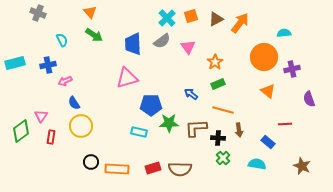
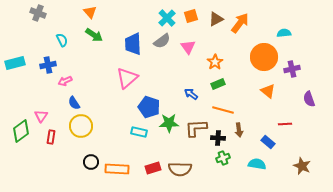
pink triangle at (127, 78): rotated 25 degrees counterclockwise
blue pentagon at (151, 105): moved 2 px left, 2 px down; rotated 20 degrees clockwise
green cross at (223, 158): rotated 24 degrees clockwise
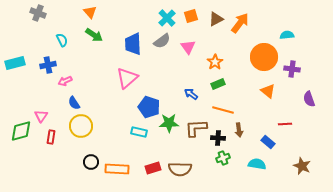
cyan semicircle at (284, 33): moved 3 px right, 2 px down
purple cross at (292, 69): rotated 21 degrees clockwise
green diamond at (21, 131): rotated 20 degrees clockwise
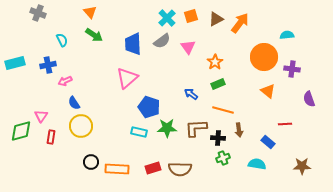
green star at (169, 123): moved 2 px left, 5 px down
brown star at (302, 166): rotated 24 degrees counterclockwise
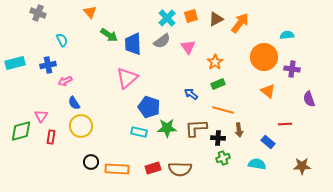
green arrow at (94, 35): moved 15 px right
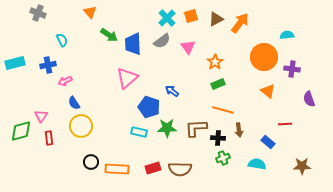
blue arrow at (191, 94): moved 19 px left, 3 px up
red rectangle at (51, 137): moved 2 px left, 1 px down; rotated 16 degrees counterclockwise
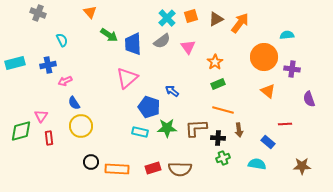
cyan rectangle at (139, 132): moved 1 px right
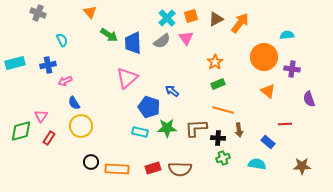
blue trapezoid at (133, 44): moved 1 px up
pink triangle at (188, 47): moved 2 px left, 9 px up
red rectangle at (49, 138): rotated 40 degrees clockwise
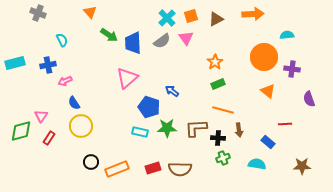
orange arrow at (240, 23): moved 13 px right, 9 px up; rotated 50 degrees clockwise
orange rectangle at (117, 169): rotated 25 degrees counterclockwise
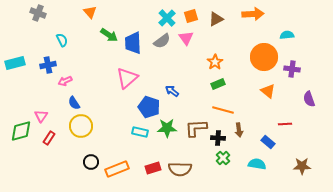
green cross at (223, 158): rotated 24 degrees counterclockwise
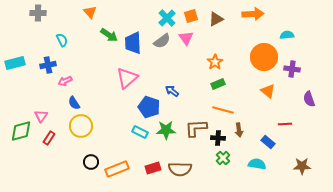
gray cross at (38, 13): rotated 21 degrees counterclockwise
green star at (167, 128): moved 1 px left, 2 px down
cyan rectangle at (140, 132): rotated 14 degrees clockwise
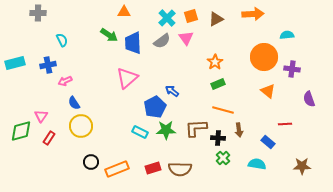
orange triangle at (90, 12): moved 34 px right; rotated 48 degrees counterclockwise
blue pentagon at (149, 107): moved 6 px right; rotated 25 degrees clockwise
